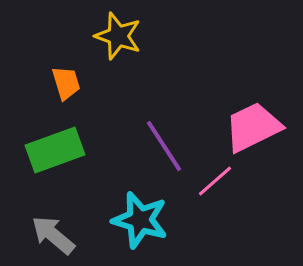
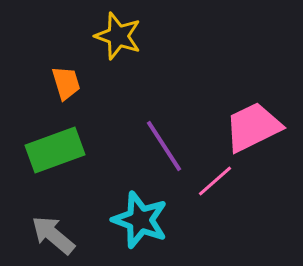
cyan star: rotated 4 degrees clockwise
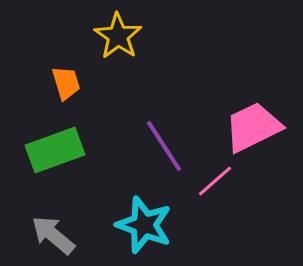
yellow star: rotated 15 degrees clockwise
cyan star: moved 4 px right, 5 px down
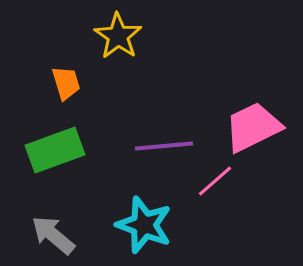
purple line: rotated 62 degrees counterclockwise
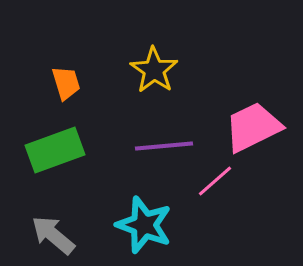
yellow star: moved 36 px right, 34 px down
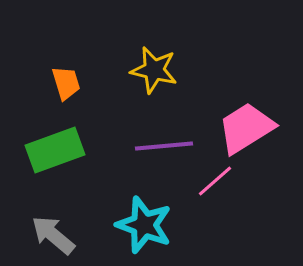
yellow star: rotated 21 degrees counterclockwise
pink trapezoid: moved 7 px left, 1 px down; rotated 6 degrees counterclockwise
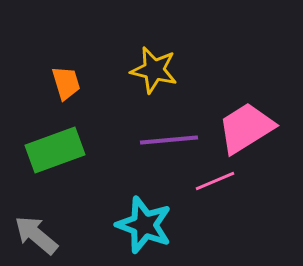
purple line: moved 5 px right, 6 px up
pink line: rotated 18 degrees clockwise
gray arrow: moved 17 px left
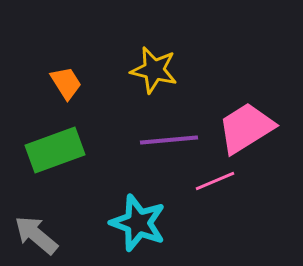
orange trapezoid: rotated 15 degrees counterclockwise
cyan star: moved 6 px left, 2 px up
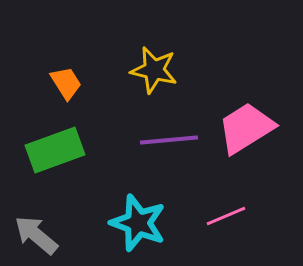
pink line: moved 11 px right, 35 px down
